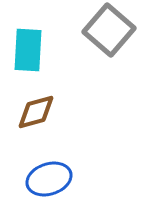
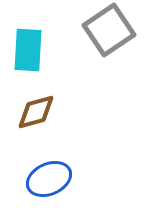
gray square: rotated 15 degrees clockwise
blue ellipse: rotated 6 degrees counterclockwise
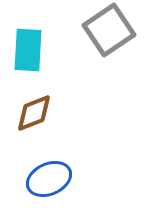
brown diamond: moved 2 px left, 1 px down; rotated 6 degrees counterclockwise
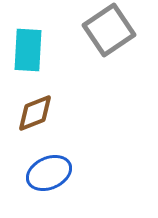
brown diamond: moved 1 px right
blue ellipse: moved 6 px up
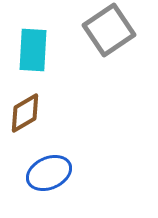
cyan rectangle: moved 5 px right
brown diamond: moved 10 px left; rotated 9 degrees counterclockwise
